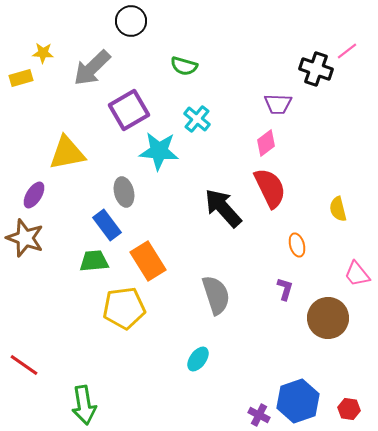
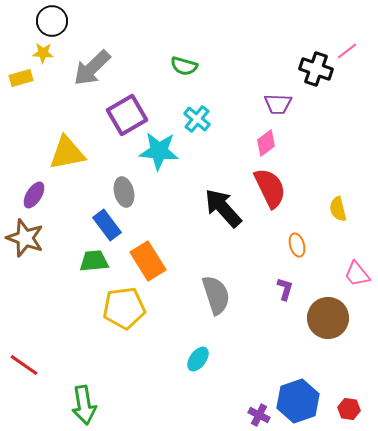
black circle: moved 79 px left
purple square: moved 2 px left, 5 px down
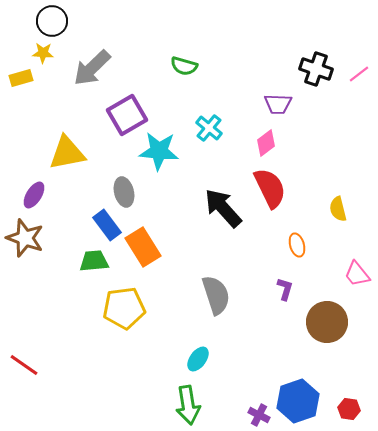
pink line: moved 12 px right, 23 px down
cyan cross: moved 12 px right, 9 px down
orange rectangle: moved 5 px left, 14 px up
brown circle: moved 1 px left, 4 px down
green arrow: moved 104 px right
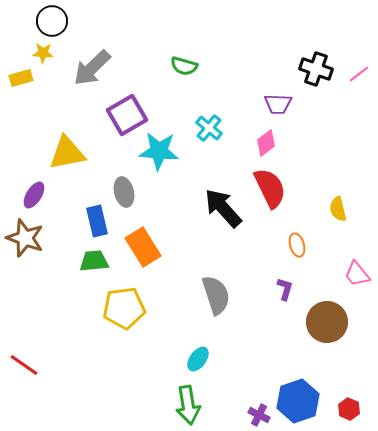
blue rectangle: moved 10 px left, 4 px up; rotated 24 degrees clockwise
red hexagon: rotated 15 degrees clockwise
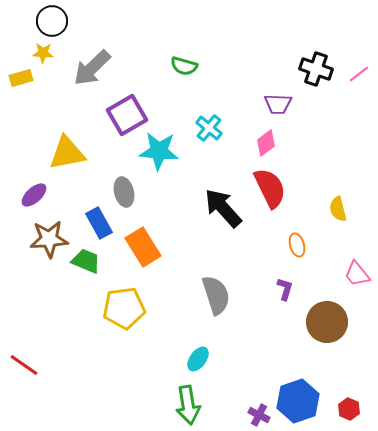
purple ellipse: rotated 16 degrees clockwise
blue rectangle: moved 2 px right, 2 px down; rotated 16 degrees counterclockwise
brown star: moved 24 px right, 1 px down; rotated 24 degrees counterclockwise
green trapezoid: moved 8 px left; rotated 28 degrees clockwise
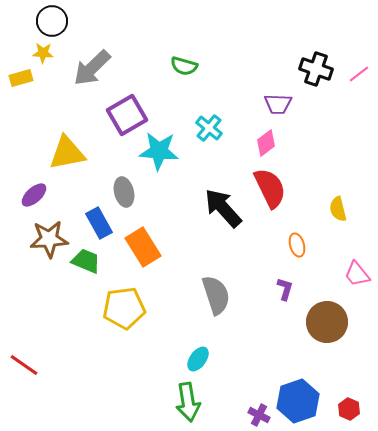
green arrow: moved 3 px up
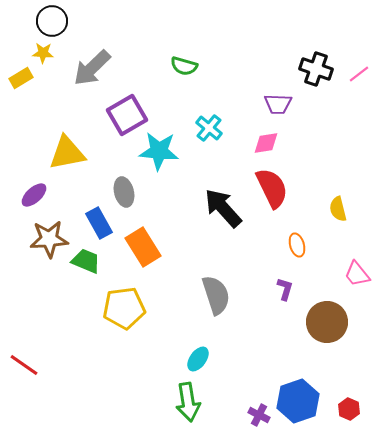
yellow rectangle: rotated 15 degrees counterclockwise
pink diamond: rotated 28 degrees clockwise
red semicircle: moved 2 px right
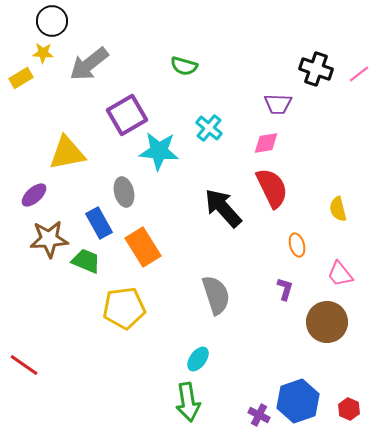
gray arrow: moved 3 px left, 4 px up; rotated 6 degrees clockwise
pink trapezoid: moved 17 px left
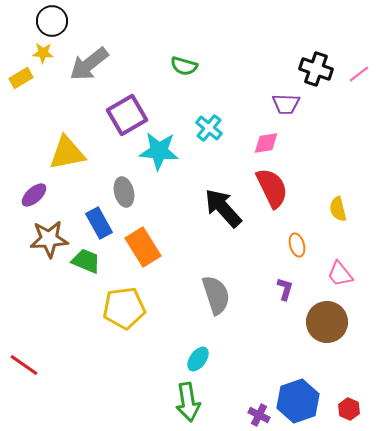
purple trapezoid: moved 8 px right
